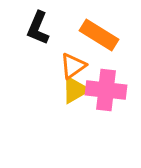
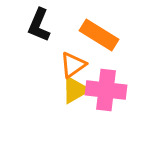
black L-shape: moved 1 px right, 3 px up
orange triangle: moved 1 px up
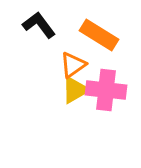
black L-shape: rotated 120 degrees clockwise
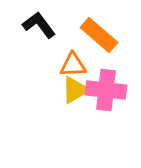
orange rectangle: rotated 9 degrees clockwise
orange triangle: rotated 32 degrees clockwise
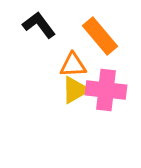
orange rectangle: moved 1 px right, 1 px down; rotated 9 degrees clockwise
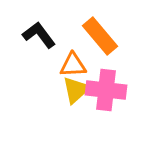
black L-shape: moved 10 px down
yellow triangle: moved 1 px right; rotated 12 degrees counterclockwise
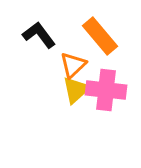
orange triangle: rotated 40 degrees counterclockwise
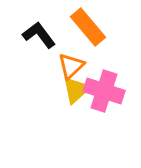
orange rectangle: moved 12 px left, 9 px up
orange triangle: moved 2 px left, 1 px down
pink cross: moved 2 px left, 1 px down; rotated 12 degrees clockwise
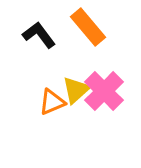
orange triangle: moved 19 px left, 36 px down; rotated 20 degrees clockwise
pink cross: rotated 27 degrees clockwise
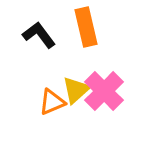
orange rectangle: moved 2 px left; rotated 27 degrees clockwise
